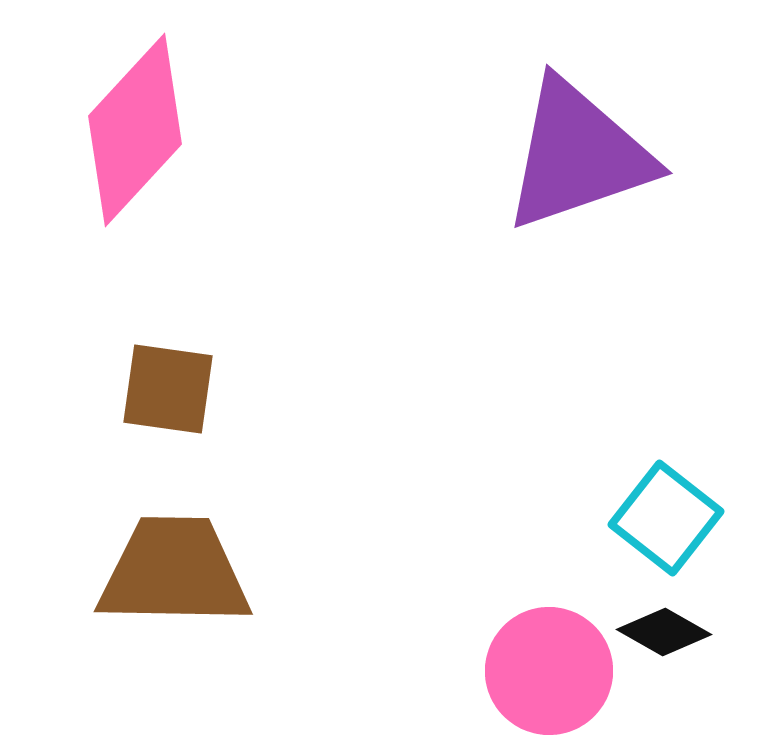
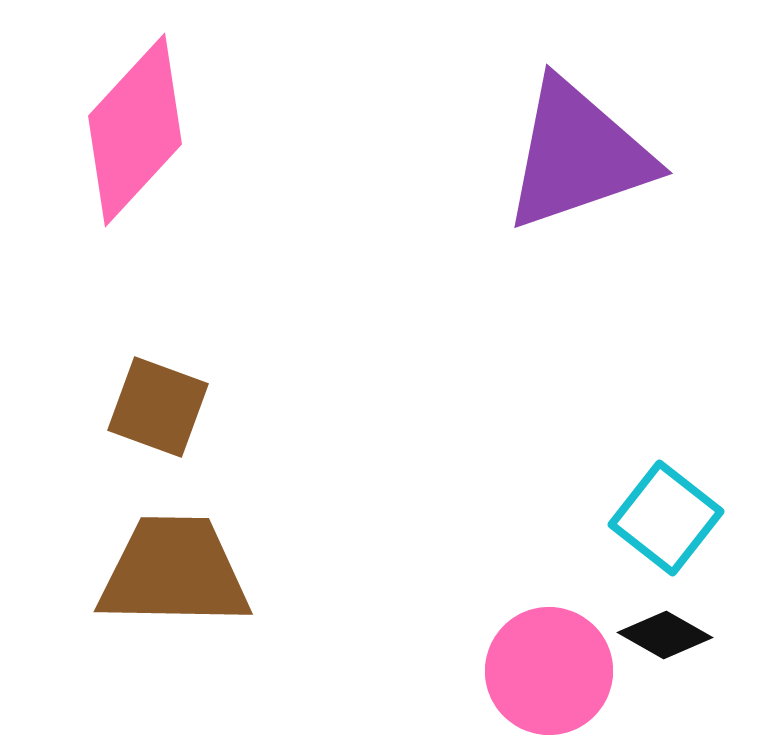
brown square: moved 10 px left, 18 px down; rotated 12 degrees clockwise
black diamond: moved 1 px right, 3 px down
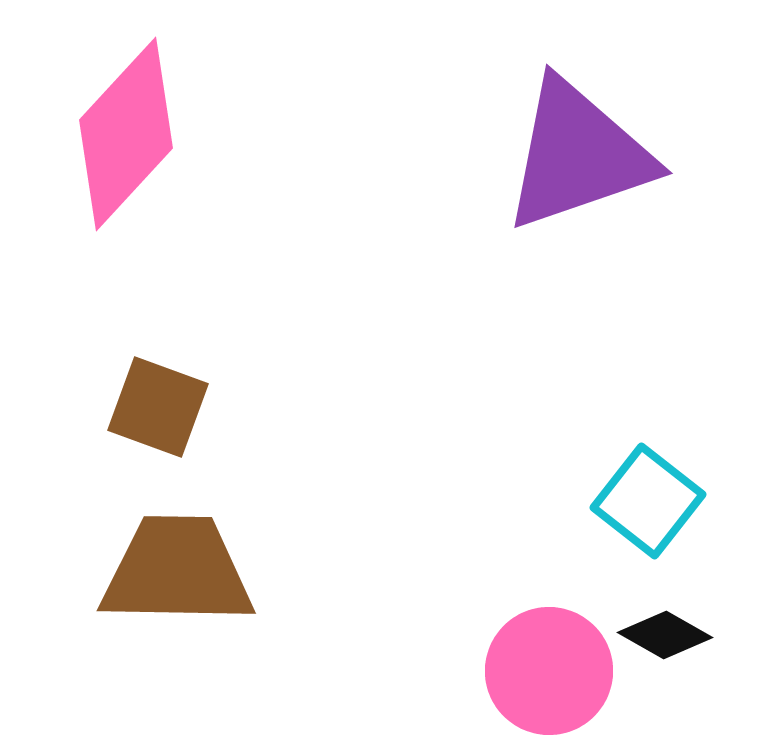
pink diamond: moved 9 px left, 4 px down
cyan square: moved 18 px left, 17 px up
brown trapezoid: moved 3 px right, 1 px up
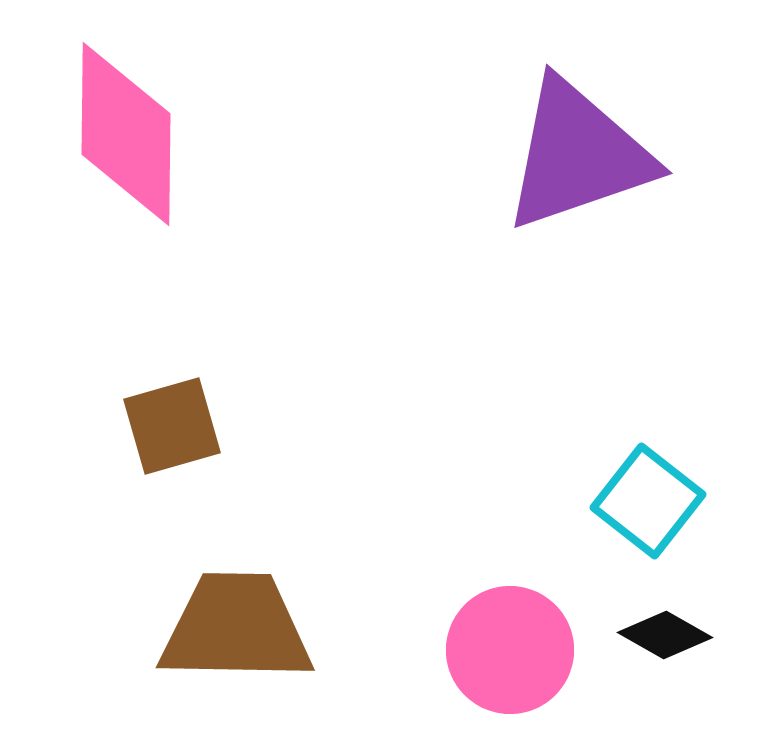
pink diamond: rotated 42 degrees counterclockwise
brown square: moved 14 px right, 19 px down; rotated 36 degrees counterclockwise
brown trapezoid: moved 59 px right, 57 px down
pink circle: moved 39 px left, 21 px up
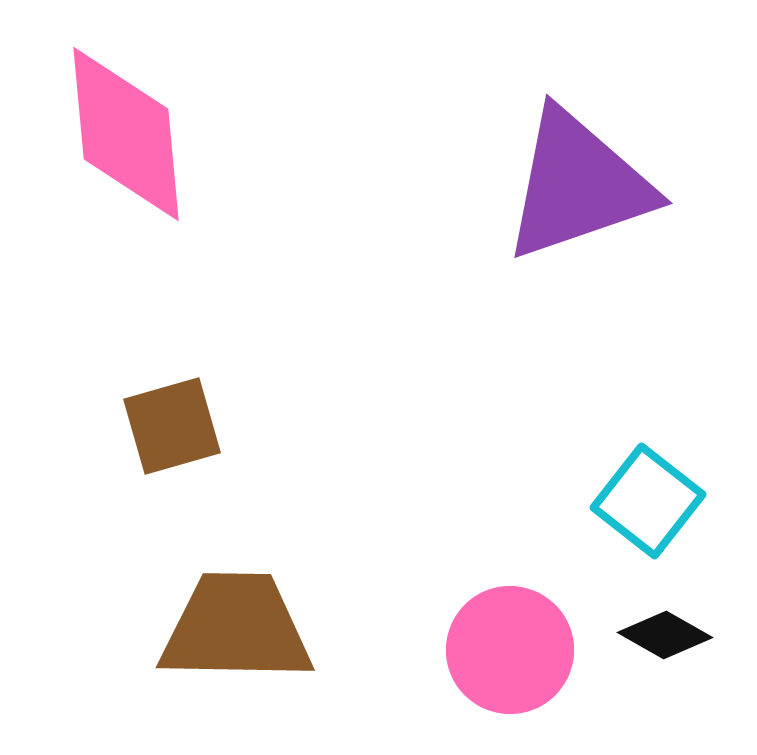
pink diamond: rotated 6 degrees counterclockwise
purple triangle: moved 30 px down
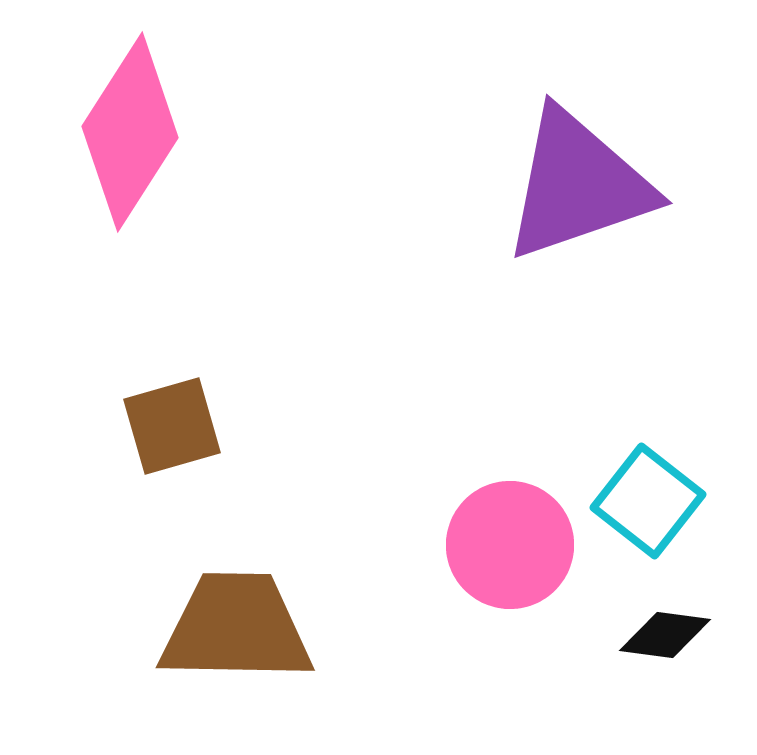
pink diamond: moved 4 px right, 2 px up; rotated 38 degrees clockwise
black diamond: rotated 22 degrees counterclockwise
pink circle: moved 105 px up
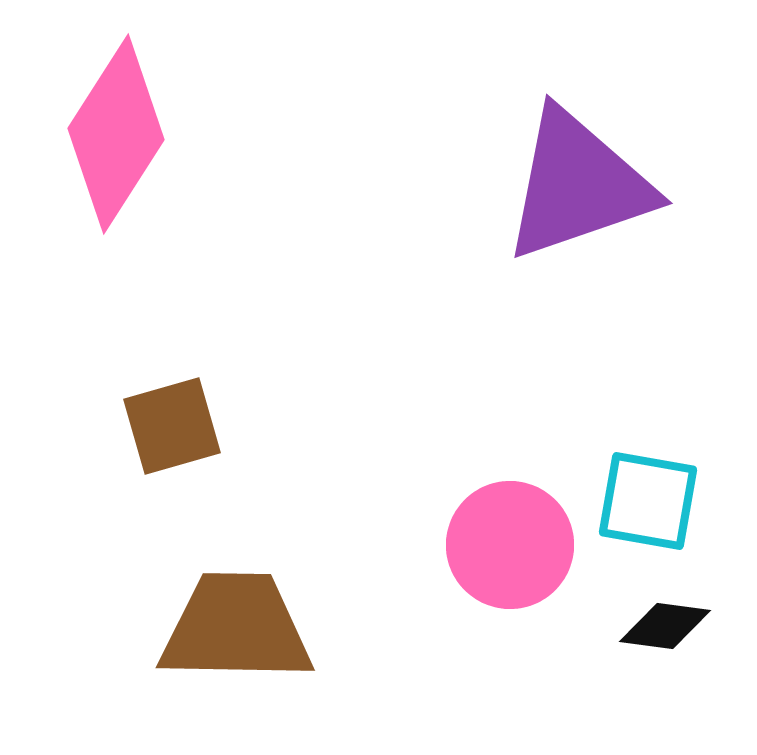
pink diamond: moved 14 px left, 2 px down
cyan square: rotated 28 degrees counterclockwise
black diamond: moved 9 px up
